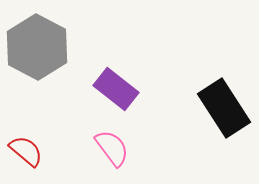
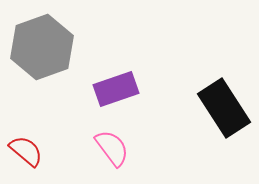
gray hexagon: moved 5 px right; rotated 12 degrees clockwise
purple rectangle: rotated 57 degrees counterclockwise
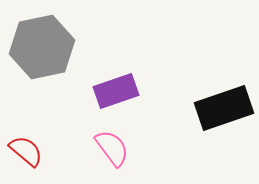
gray hexagon: rotated 8 degrees clockwise
purple rectangle: moved 2 px down
black rectangle: rotated 76 degrees counterclockwise
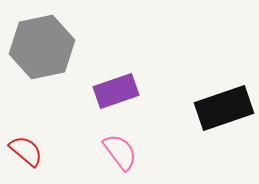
pink semicircle: moved 8 px right, 4 px down
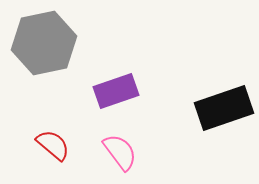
gray hexagon: moved 2 px right, 4 px up
red semicircle: moved 27 px right, 6 px up
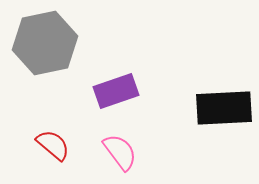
gray hexagon: moved 1 px right
black rectangle: rotated 16 degrees clockwise
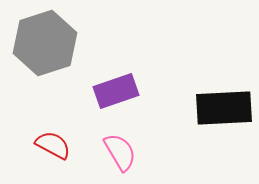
gray hexagon: rotated 6 degrees counterclockwise
red semicircle: rotated 12 degrees counterclockwise
pink semicircle: rotated 6 degrees clockwise
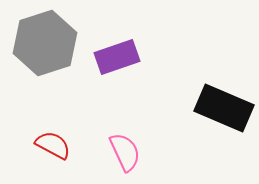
purple rectangle: moved 1 px right, 34 px up
black rectangle: rotated 26 degrees clockwise
pink semicircle: moved 5 px right; rotated 6 degrees clockwise
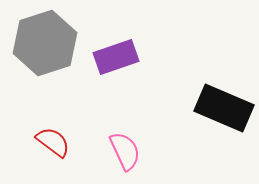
purple rectangle: moved 1 px left
red semicircle: moved 3 px up; rotated 9 degrees clockwise
pink semicircle: moved 1 px up
